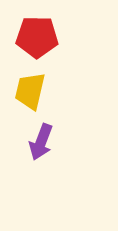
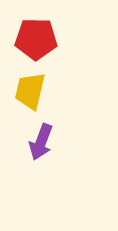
red pentagon: moved 1 px left, 2 px down
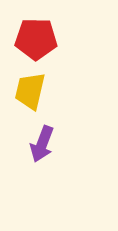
purple arrow: moved 1 px right, 2 px down
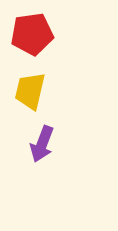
red pentagon: moved 4 px left, 5 px up; rotated 9 degrees counterclockwise
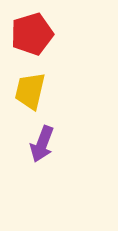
red pentagon: rotated 9 degrees counterclockwise
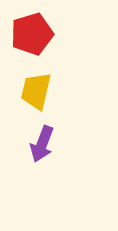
yellow trapezoid: moved 6 px right
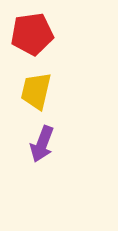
red pentagon: rotated 9 degrees clockwise
